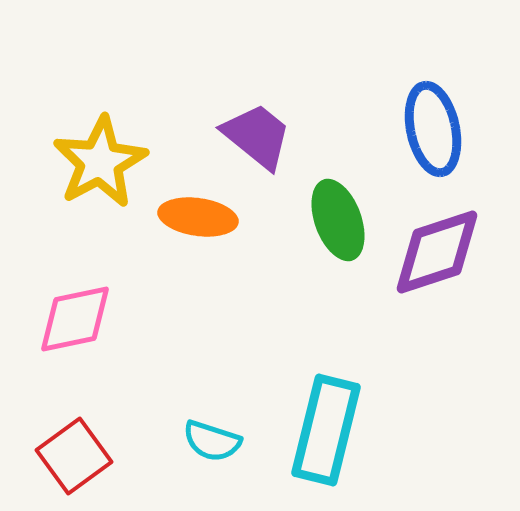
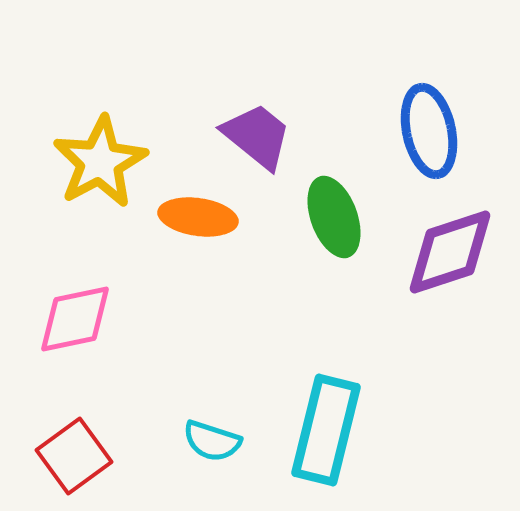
blue ellipse: moved 4 px left, 2 px down
green ellipse: moved 4 px left, 3 px up
purple diamond: moved 13 px right
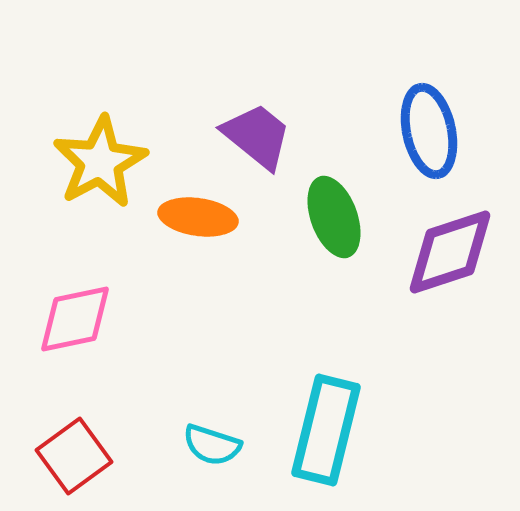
cyan semicircle: moved 4 px down
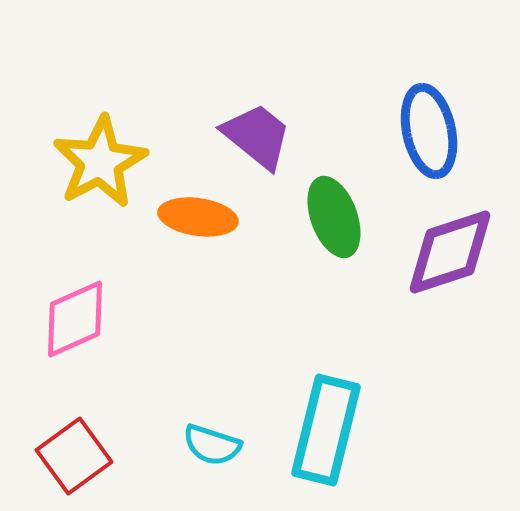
pink diamond: rotated 12 degrees counterclockwise
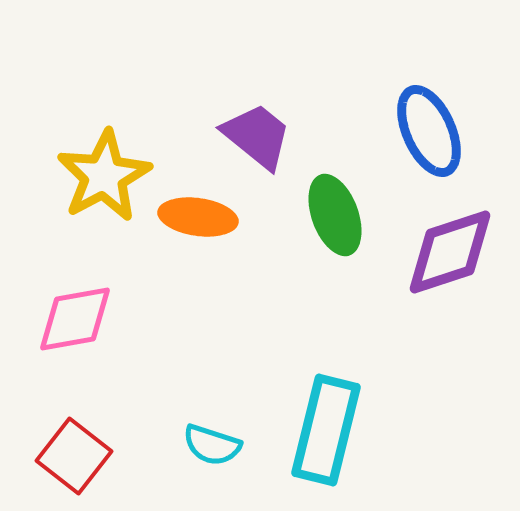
blue ellipse: rotated 12 degrees counterclockwise
yellow star: moved 4 px right, 14 px down
green ellipse: moved 1 px right, 2 px up
pink diamond: rotated 14 degrees clockwise
red square: rotated 16 degrees counterclockwise
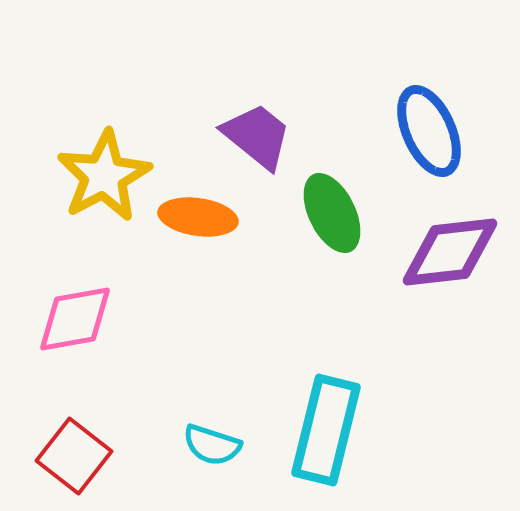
green ellipse: moved 3 px left, 2 px up; rotated 6 degrees counterclockwise
purple diamond: rotated 12 degrees clockwise
